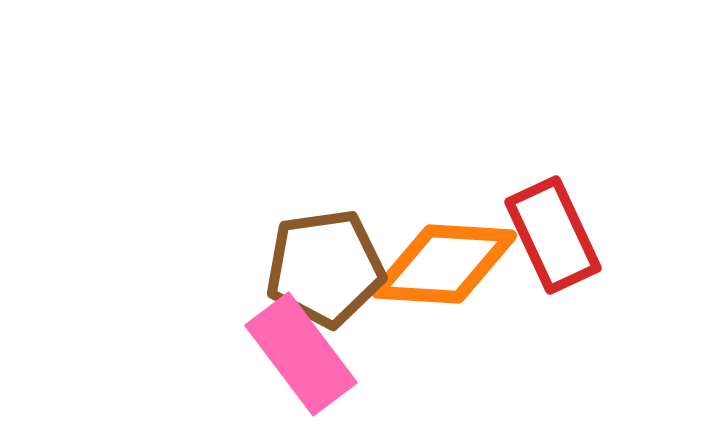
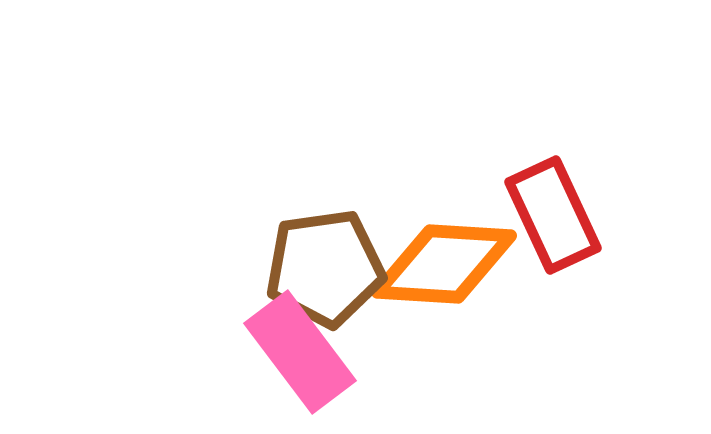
red rectangle: moved 20 px up
pink rectangle: moved 1 px left, 2 px up
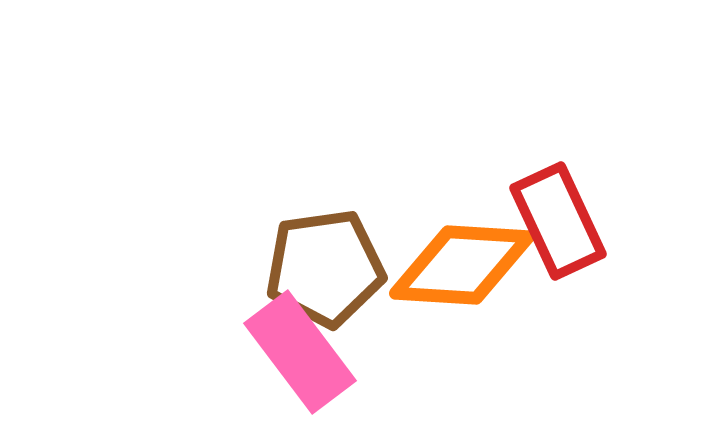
red rectangle: moved 5 px right, 6 px down
orange diamond: moved 18 px right, 1 px down
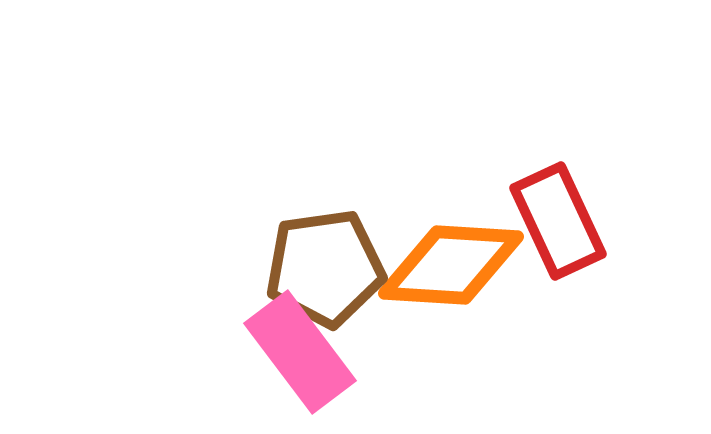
orange diamond: moved 11 px left
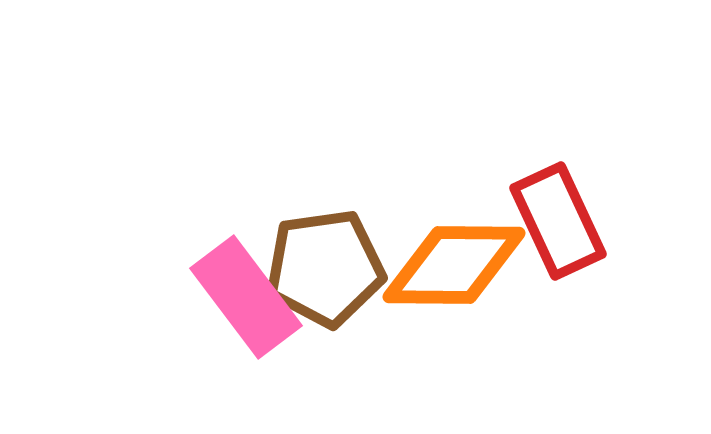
orange diamond: moved 3 px right; rotated 3 degrees counterclockwise
pink rectangle: moved 54 px left, 55 px up
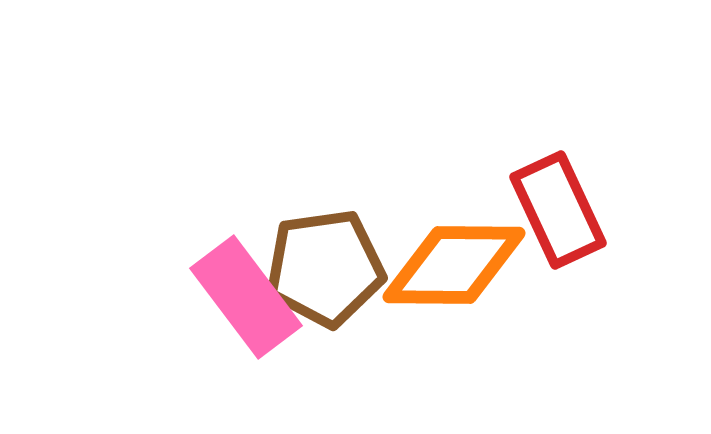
red rectangle: moved 11 px up
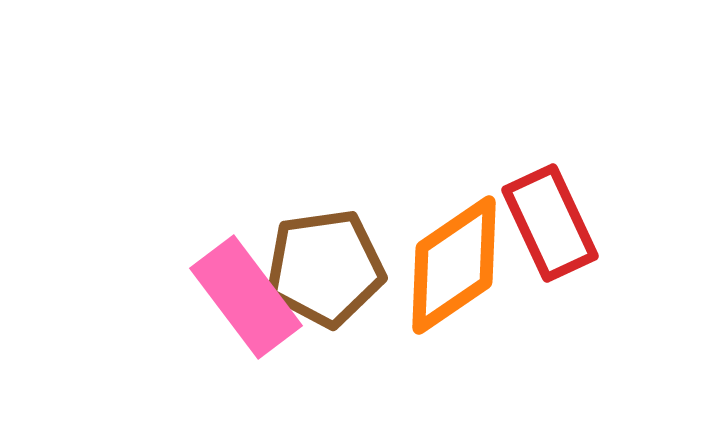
red rectangle: moved 8 px left, 13 px down
orange diamond: rotated 35 degrees counterclockwise
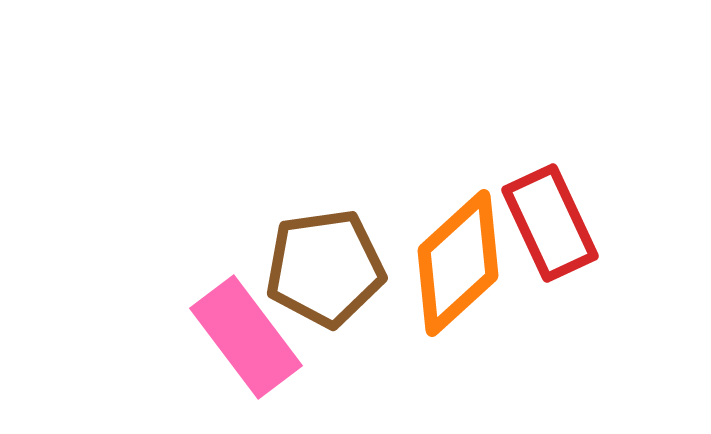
orange diamond: moved 4 px right, 2 px up; rotated 8 degrees counterclockwise
pink rectangle: moved 40 px down
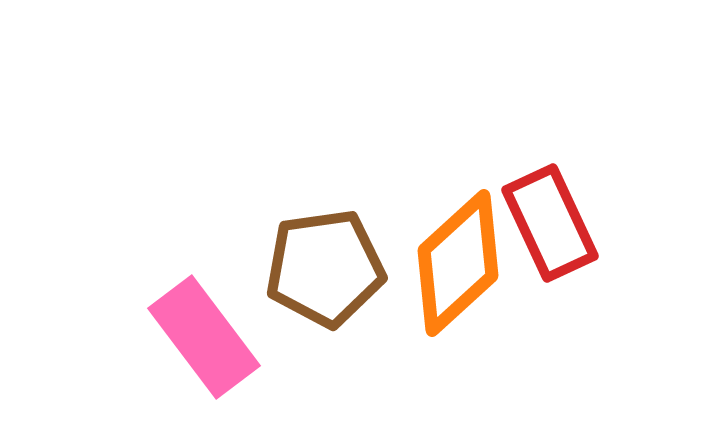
pink rectangle: moved 42 px left
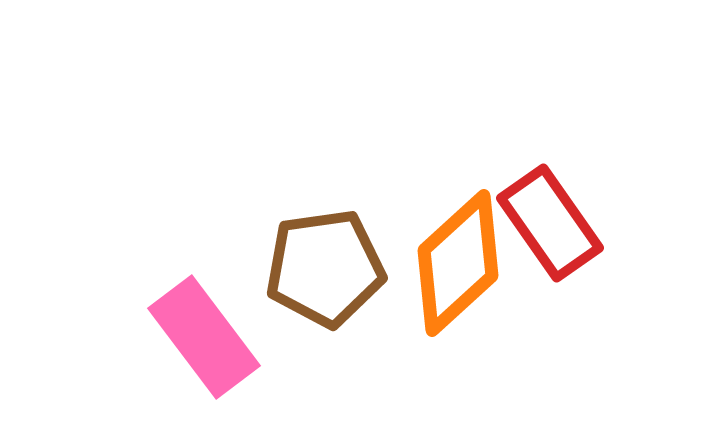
red rectangle: rotated 10 degrees counterclockwise
